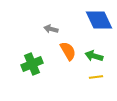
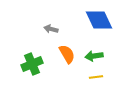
orange semicircle: moved 1 px left, 3 px down
green arrow: rotated 24 degrees counterclockwise
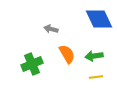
blue diamond: moved 1 px up
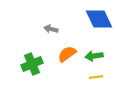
orange semicircle: rotated 96 degrees counterclockwise
